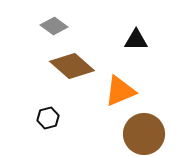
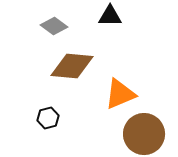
black triangle: moved 26 px left, 24 px up
brown diamond: rotated 36 degrees counterclockwise
orange triangle: moved 3 px down
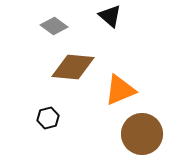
black triangle: rotated 40 degrees clockwise
brown diamond: moved 1 px right, 1 px down
orange triangle: moved 4 px up
brown circle: moved 2 px left
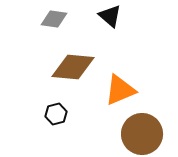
gray diamond: moved 7 px up; rotated 28 degrees counterclockwise
black hexagon: moved 8 px right, 4 px up
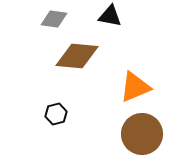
black triangle: rotated 30 degrees counterclockwise
brown diamond: moved 4 px right, 11 px up
orange triangle: moved 15 px right, 3 px up
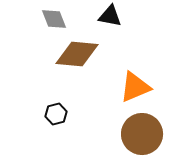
gray diamond: rotated 60 degrees clockwise
brown diamond: moved 2 px up
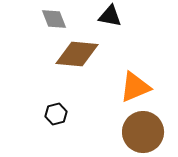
brown circle: moved 1 px right, 2 px up
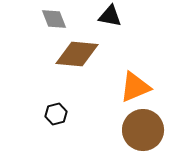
brown circle: moved 2 px up
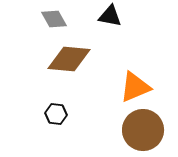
gray diamond: rotated 8 degrees counterclockwise
brown diamond: moved 8 px left, 5 px down
black hexagon: rotated 20 degrees clockwise
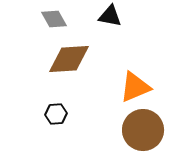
brown diamond: rotated 9 degrees counterclockwise
black hexagon: rotated 10 degrees counterclockwise
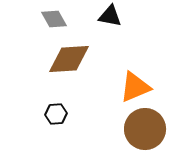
brown circle: moved 2 px right, 1 px up
